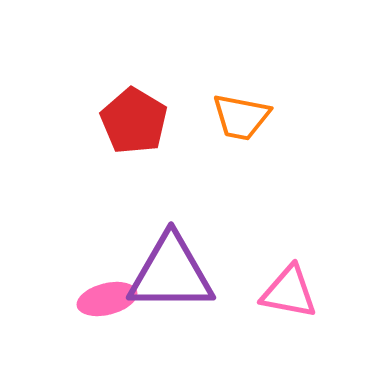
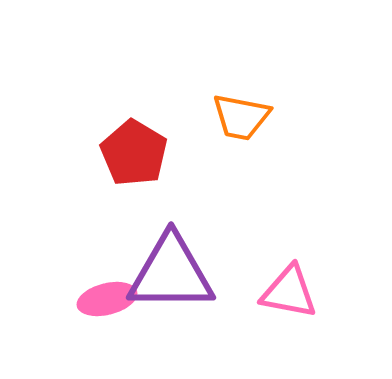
red pentagon: moved 32 px down
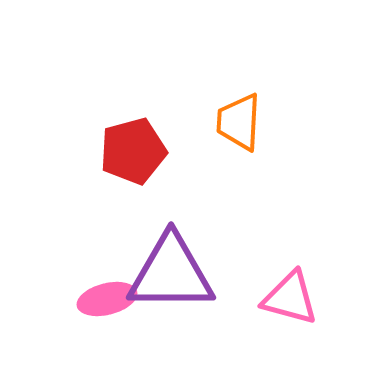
orange trapezoid: moved 2 px left, 5 px down; rotated 82 degrees clockwise
red pentagon: moved 1 px left, 2 px up; rotated 26 degrees clockwise
pink triangle: moved 1 px right, 6 px down; rotated 4 degrees clockwise
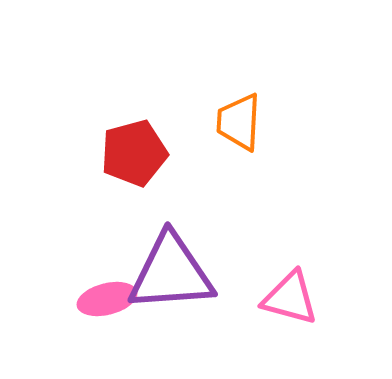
red pentagon: moved 1 px right, 2 px down
purple triangle: rotated 4 degrees counterclockwise
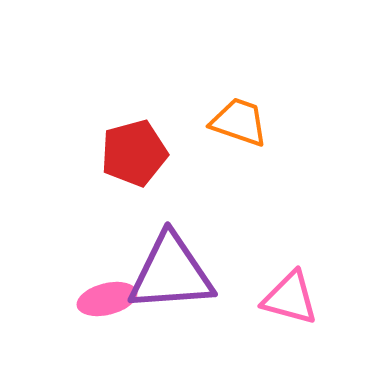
orange trapezoid: rotated 106 degrees clockwise
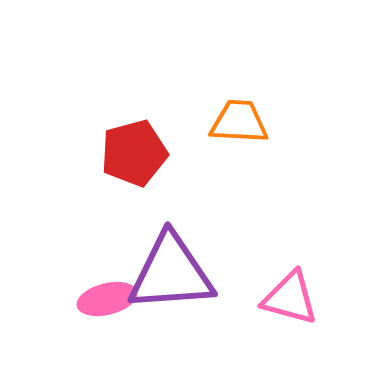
orange trapezoid: rotated 16 degrees counterclockwise
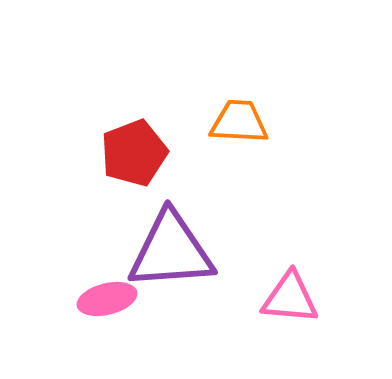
red pentagon: rotated 6 degrees counterclockwise
purple triangle: moved 22 px up
pink triangle: rotated 10 degrees counterclockwise
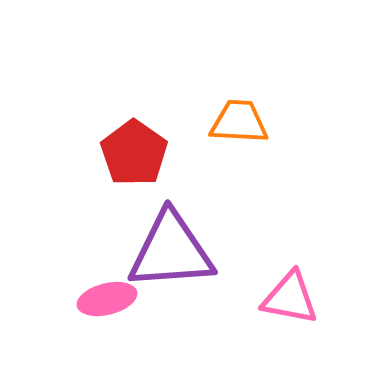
red pentagon: rotated 16 degrees counterclockwise
pink triangle: rotated 6 degrees clockwise
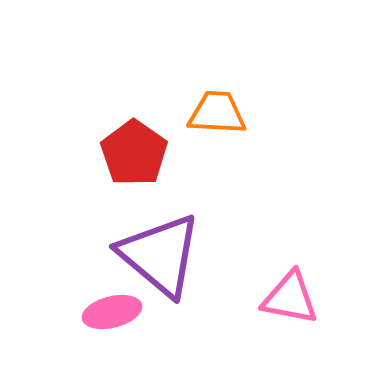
orange trapezoid: moved 22 px left, 9 px up
purple triangle: moved 11 px left, 4 px down; rotated 44 degrees clockwise
pink ellipse: moved 5 px right, 13 px down
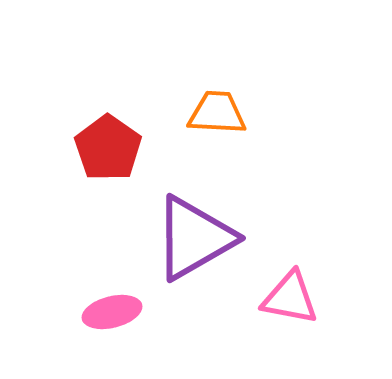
red pentagon: moved 26 px left, 5 px up
purple triangle: moved 34 px right, 17 px up; rotated 50 degrees clockwise
